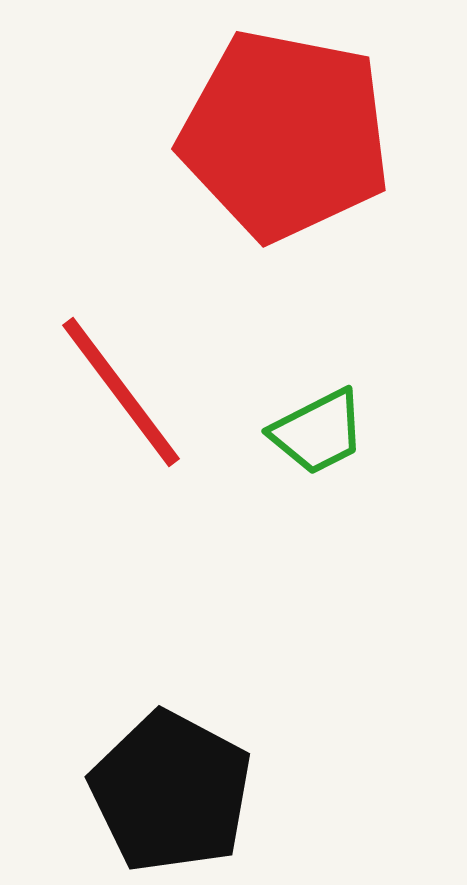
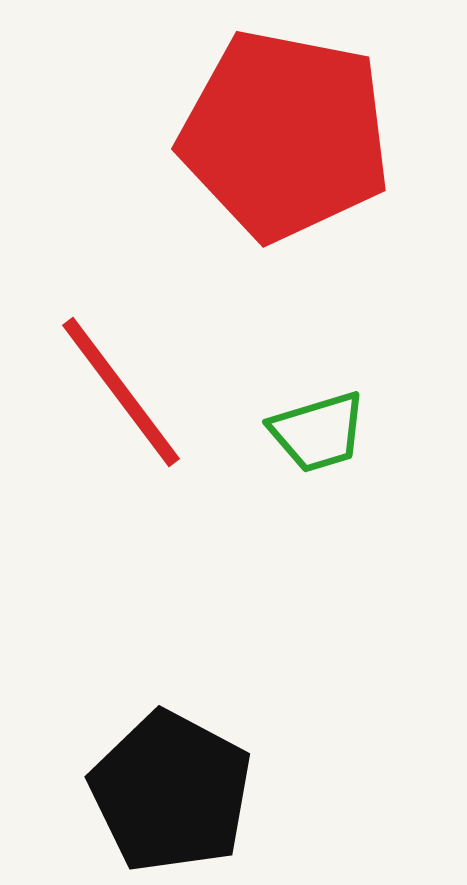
green trapezoid: rotated 10 degrees clockwise
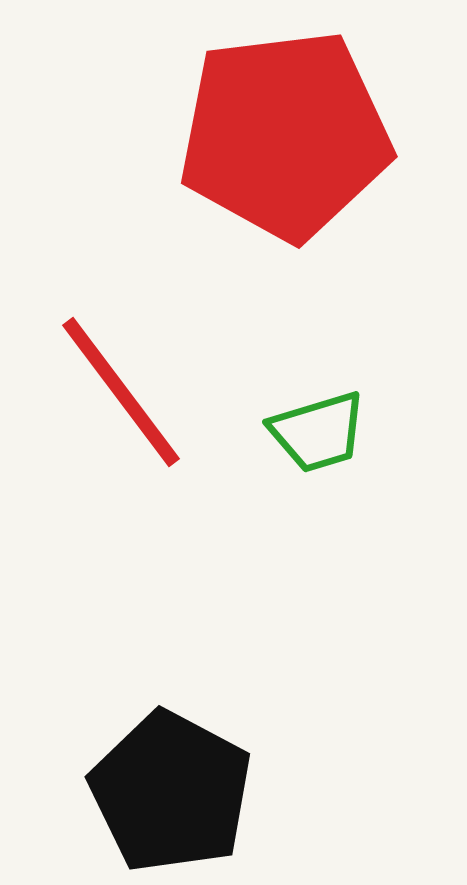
red pentagon: rotated 18 degrees counterclockwise
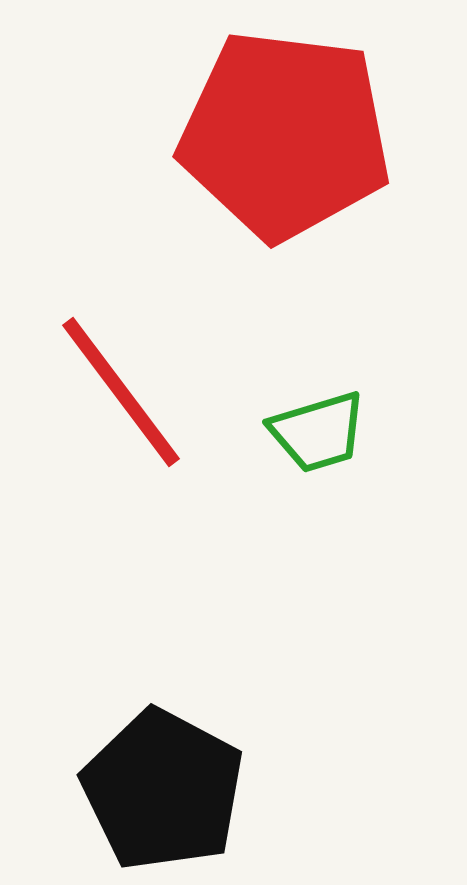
red pentagon: rotated 14 degrees clockwise
black pentagon: moved 8 px left, 2 px up
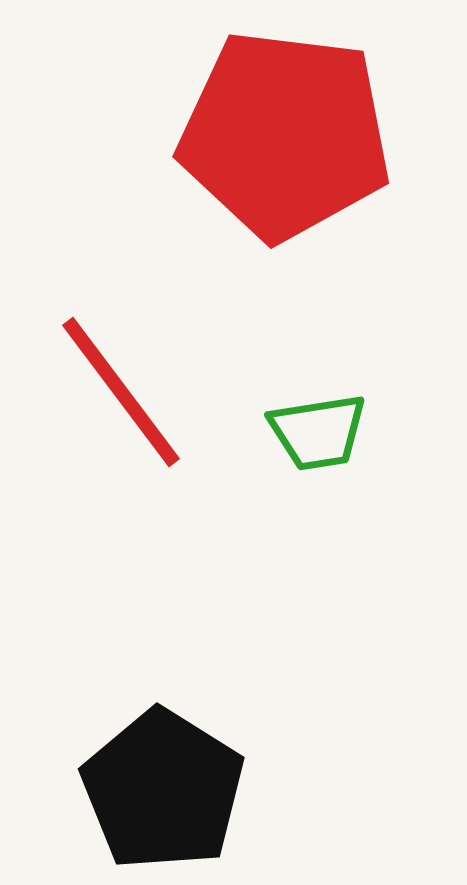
green trapezoid: rotated 8 degrees clockwise
black pentagon: rotated 4 degrees clockwise
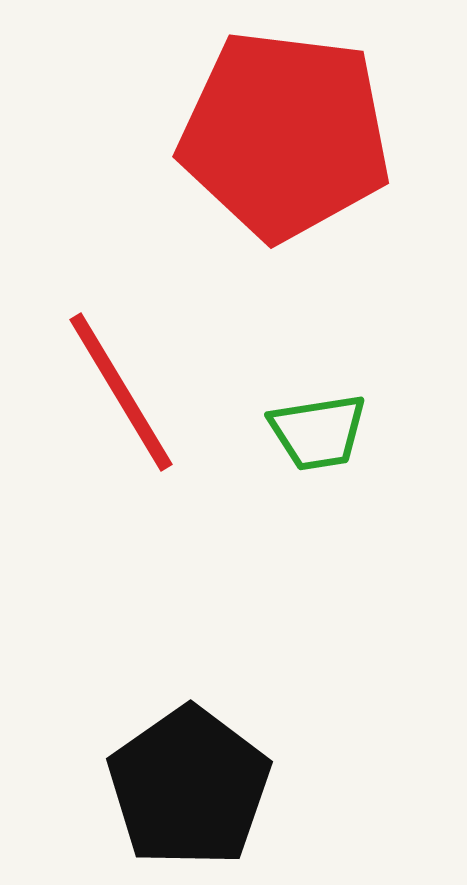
red line: rotated 6 degrees clockwise
black pentagon: moved 26 px right, 3 px up; rotated 5 degrees clockwise
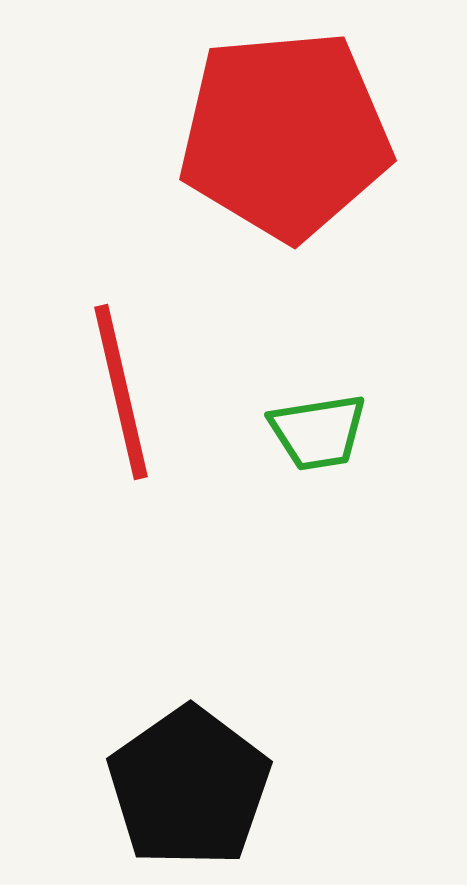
red pentagon: rotated 12 degrees counterclockwise
red line: rotated 18 degrees clockwise
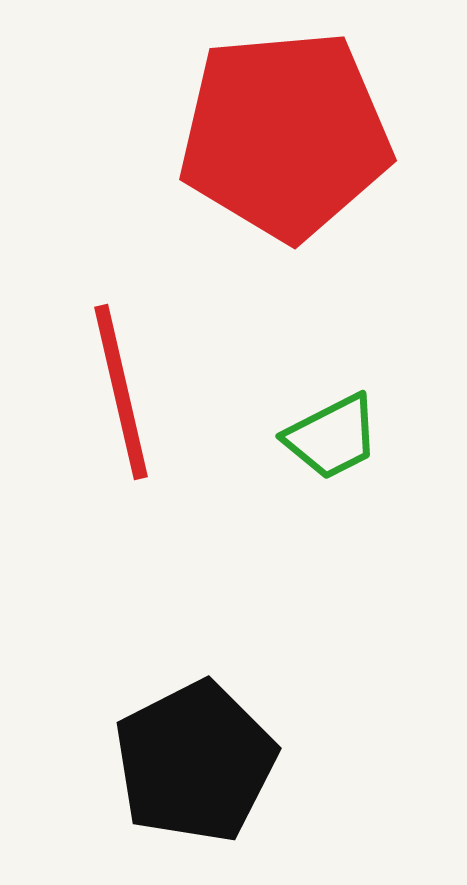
green trapezoid: moved 14 px right, 5 px down; rotated 18 degrees counterclockwise
black pentagon: moved 6 px right, 25 px up; rotated 8 degrees clockwise
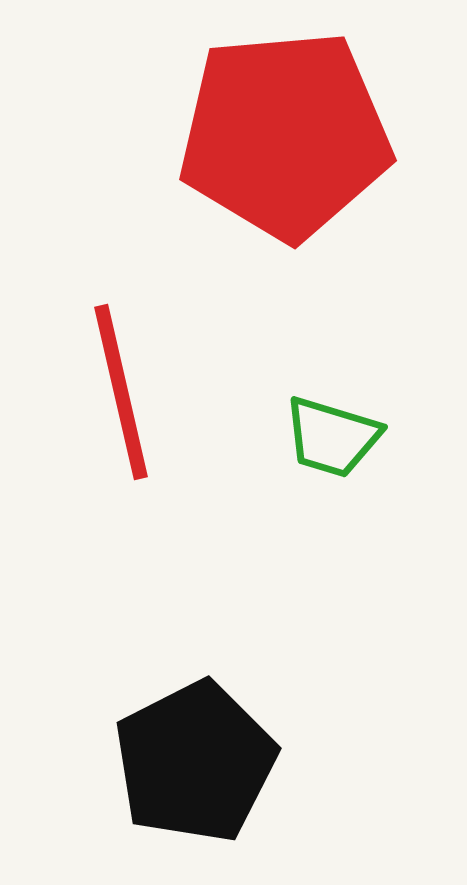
green trapezoid: rotated 44 degrees clockwise
